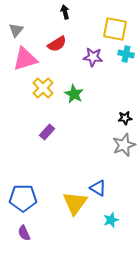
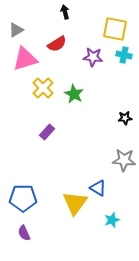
gray triangle: rotated 21 degrees clockwise
cyan cross: moved 2 px left, 1 px down
gray star: moved 15 px down; rotated 25 degrees clockwise
cyan star: moved 1 px right
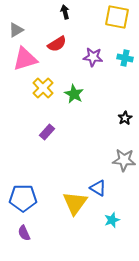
yellow square: moved 2 px right, 12 px up
cyan cross: moved 1 px right, 3 px down
black star: rotated 24 degrees counterclockwise
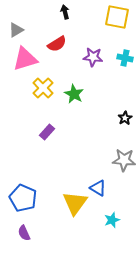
blue pentagon: rotated 24 degrees clockwise
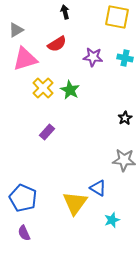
green star: moved 4 px left, 4 px up
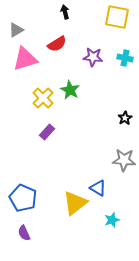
yellow cross: moved 10 px down
yellow triangle: rotated 16 degrees clockwise
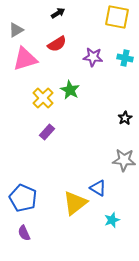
black arrow: moved 7 px left, 1 px down; rotated 72 degrees clockwise
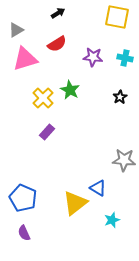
black star: moved 5 px left, 21 px up
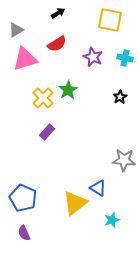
yellow square: moved 7 px left, 3 px down
purple star: rotated 18 degrees clockwise
green star: moved 2 px left; rotated 12 degrees clockwise
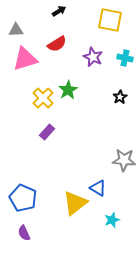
black arrow: moved 1 px right, 2 px up
gray triangle: rotated 28 degrees clockwise
